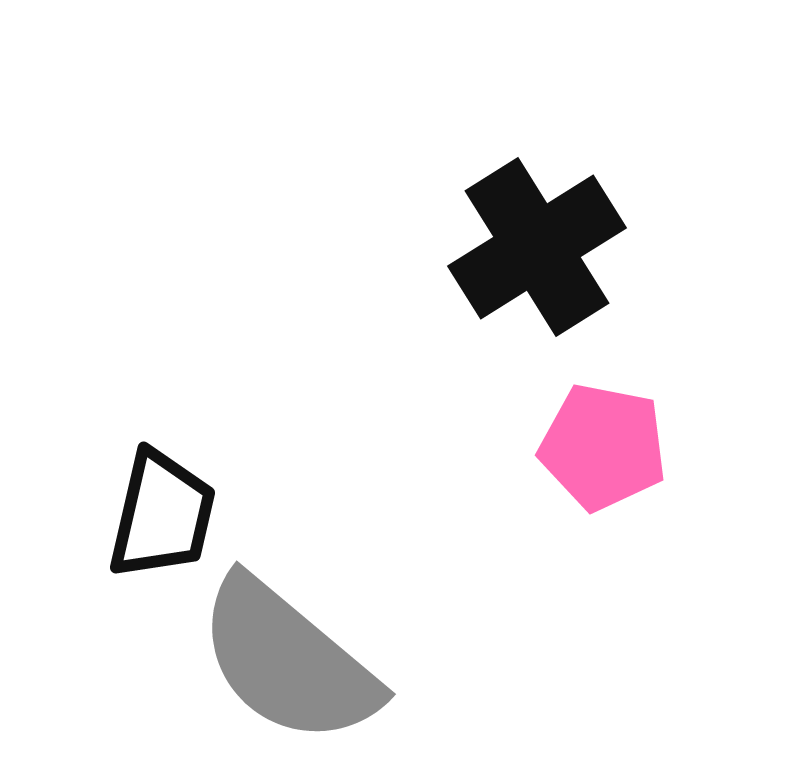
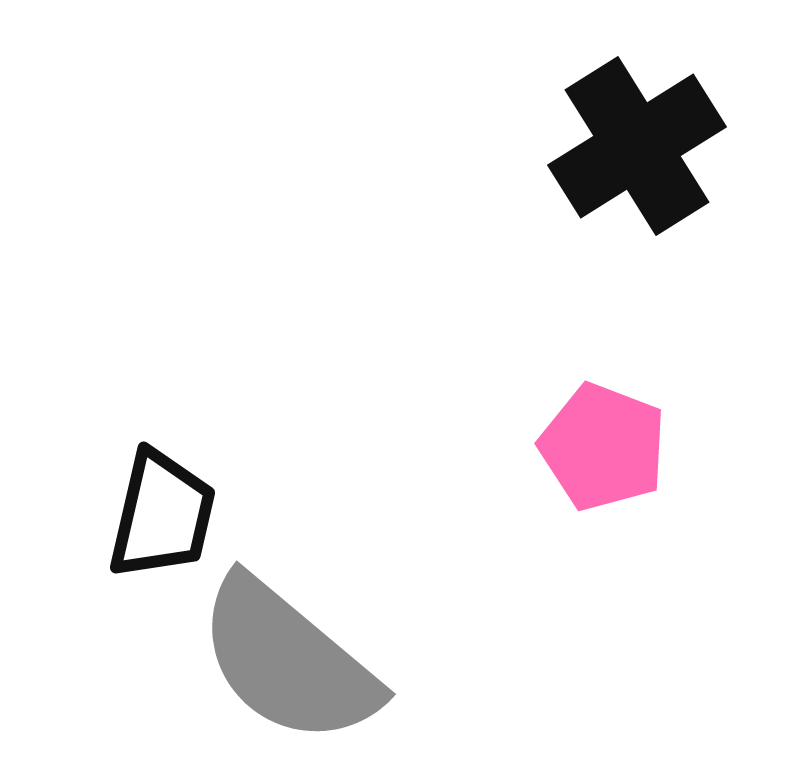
black cross: moved 100 px right, 101 px up
pink pentagon: rotated 10 degrees clockwise
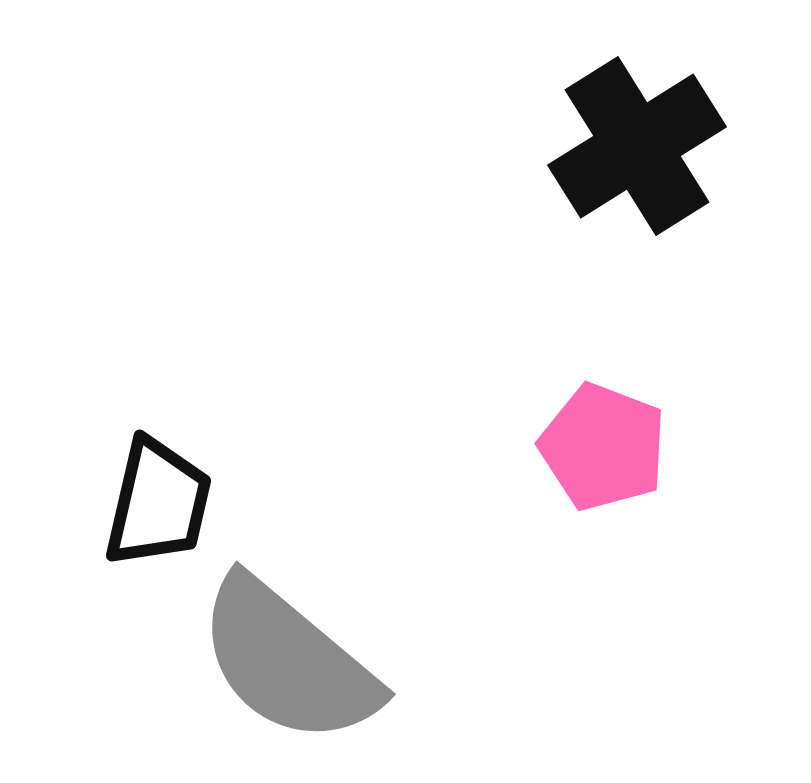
black trapezoid: moved 4 px left, 12 px up
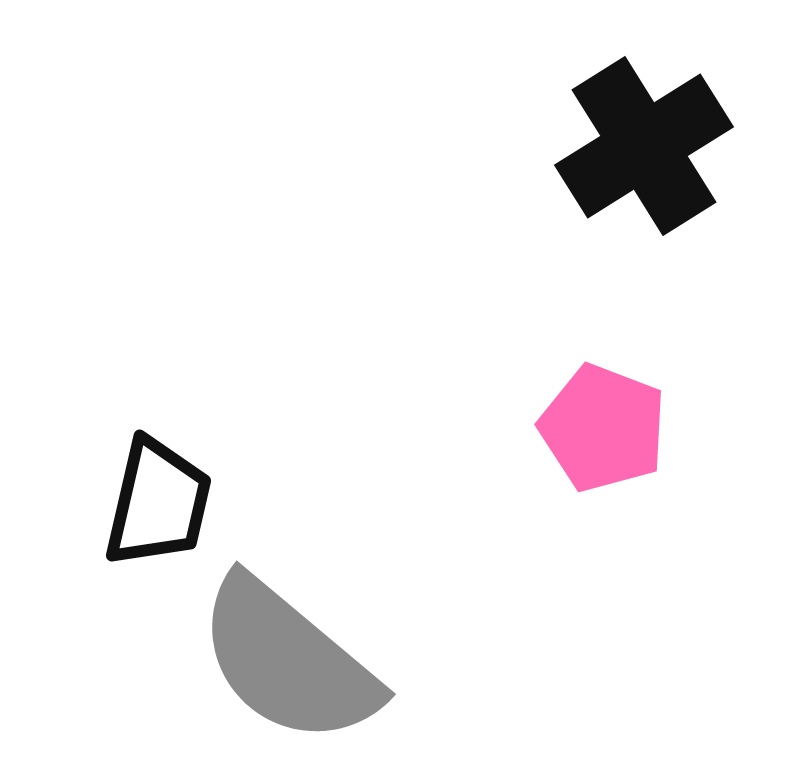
black cross: moved 7 px right
pink pentagon: moved 19 px up
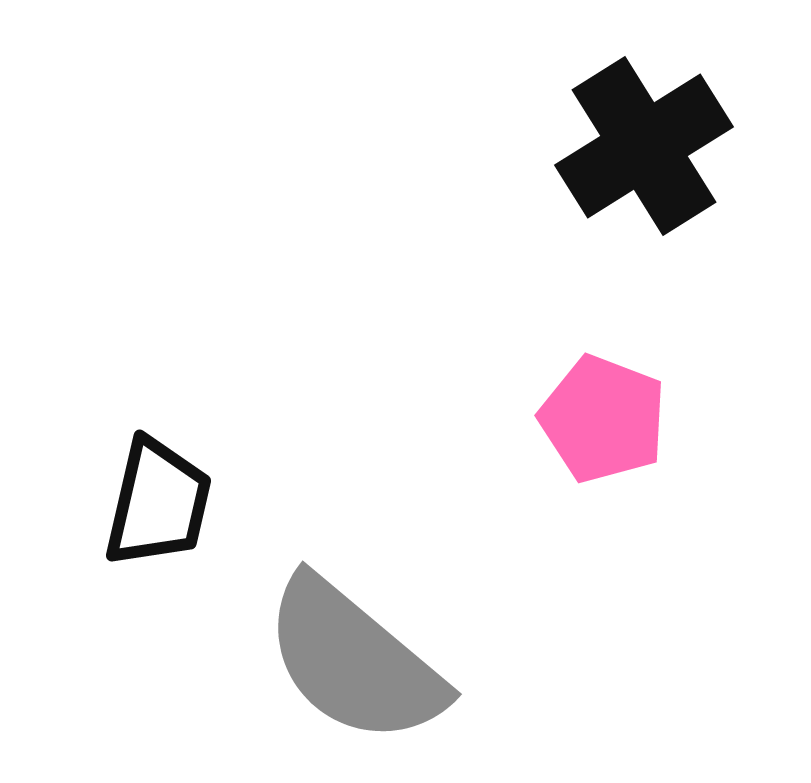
pink pentagon: moved 9 px up
gray semicircle: moved 66 px right
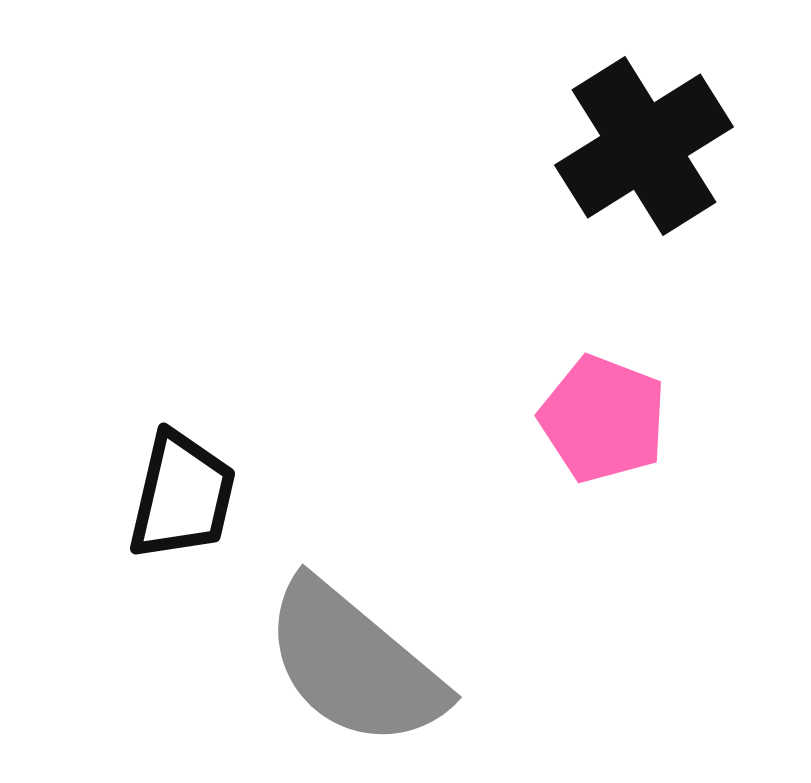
black trapezoid: moved 24 px right, 7 px up
gray semicircle: moved 3 px down
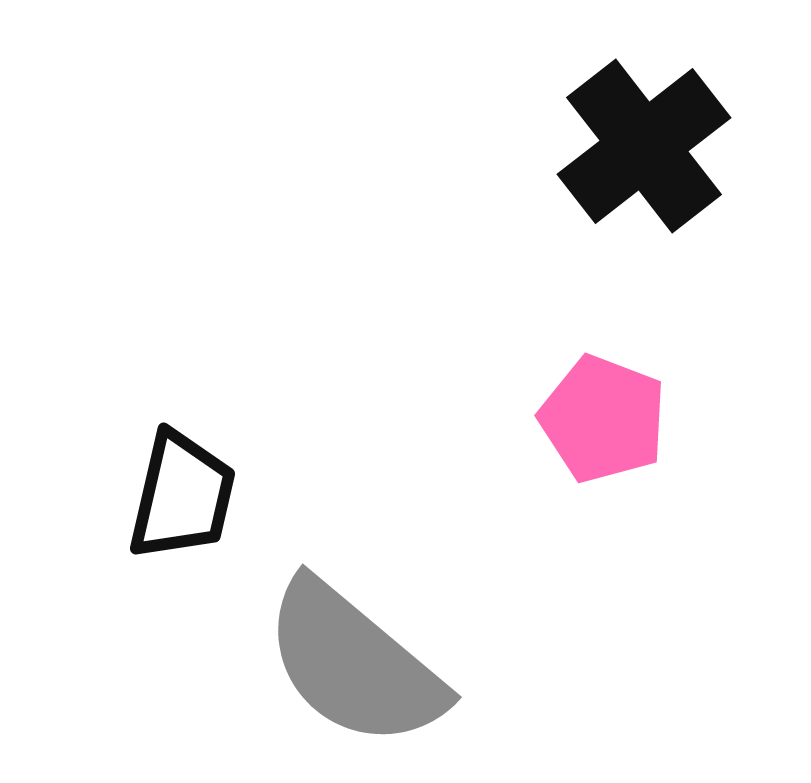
black cross: rotated 6 degrees counterclockwise
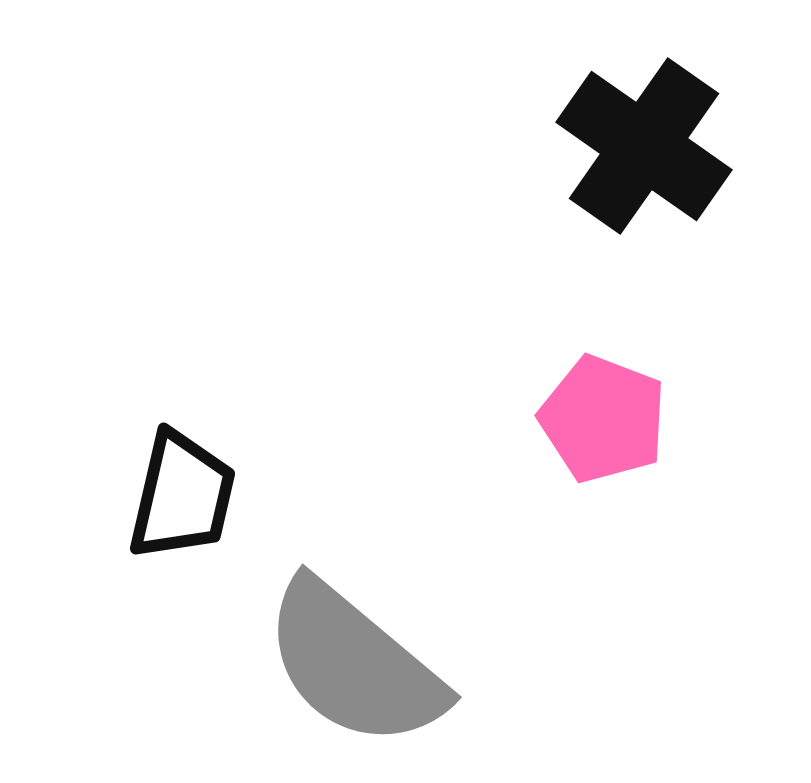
black cross: rotated 17 degrees counterclockwise
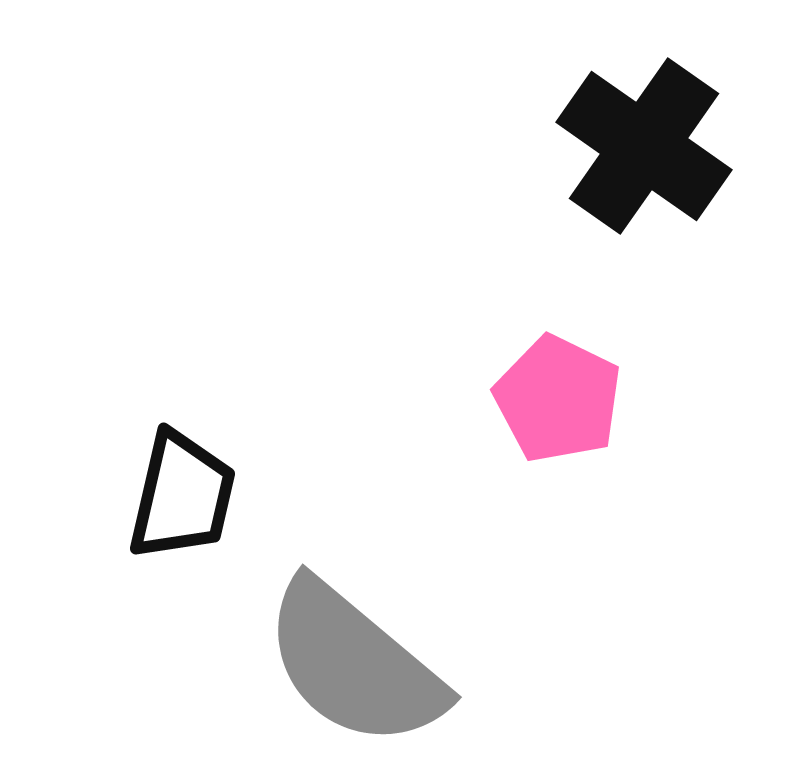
pink pentagon: moved 45 px left, 20 px up; rotated 5 degrees clockwise
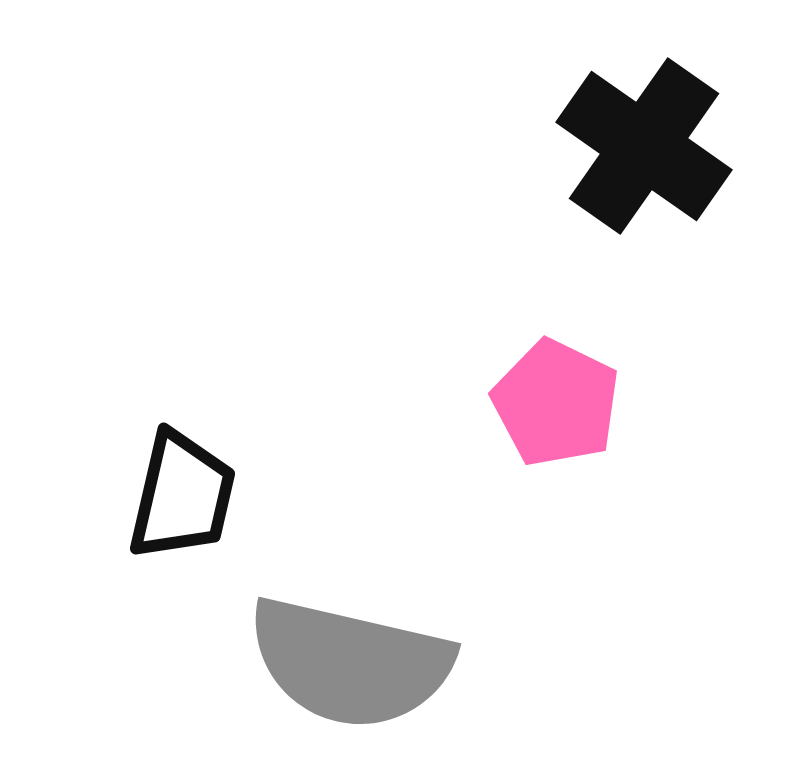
pink pentagon: moved 2 px left, 4 px down
gray semicircle: moved 4 px left, 1 px up; rotated 27 degrees counterclockwise
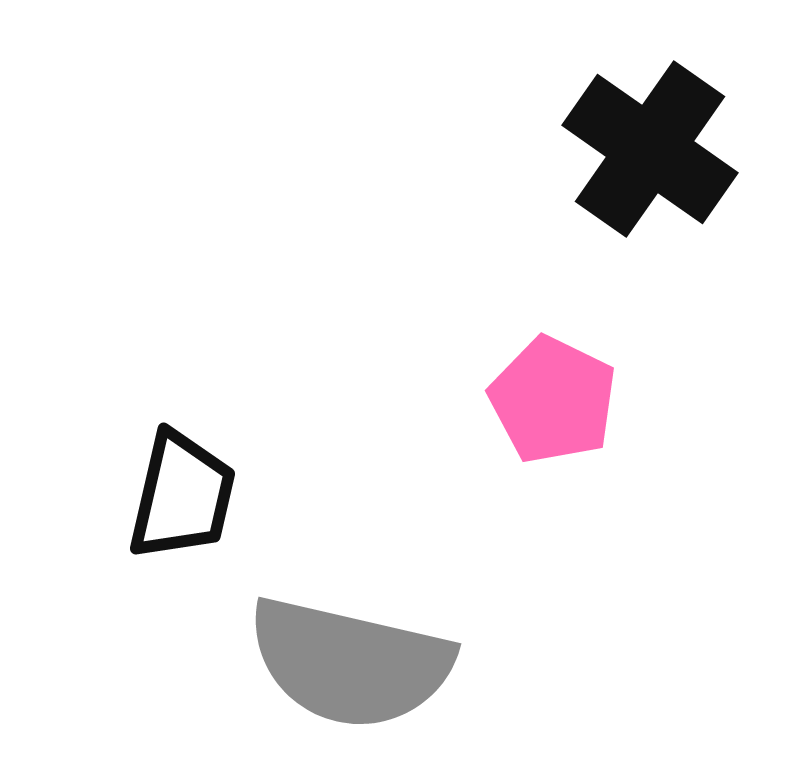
black cross: moved 6 px right, 3 px down
pink pentagon: moved 3 px left, 3 px up
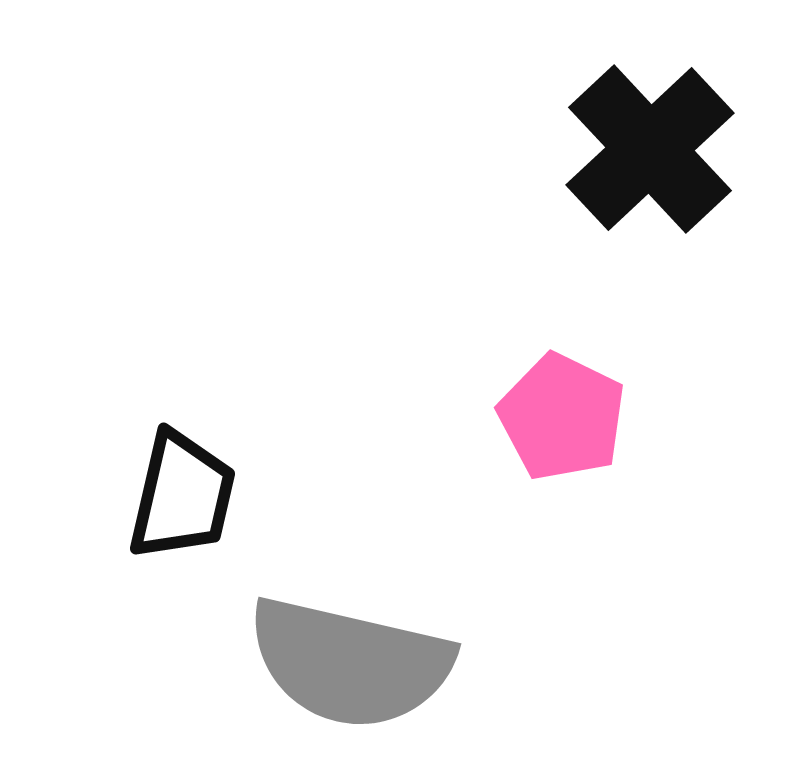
black cross: rotated 12 degrees clockwise
pink pentagon: moved 9 px right, 17 px down
